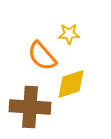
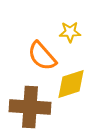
yellow star: moved 1 px right, 2 px up
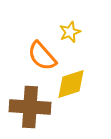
yellow star: rotated 20 degrees counterclockwise
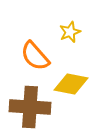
orange semicircle: moved 7 px left
yellow diamond: rotated 28 degrees clockwise
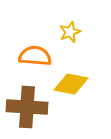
orange semicircle: rotated 136 degrees clockwise
brown cross: moved 3 px left
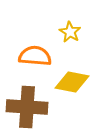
yellow star: rotated 20 degrees counterclockwise
yellow diamond: moved 1 px right, 2 px up
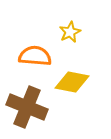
yellow star: rotated 15 degrees clockwise
brown cross: rotated 18 degrees clockwise
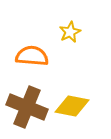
orange semicircle: moved 3 px left
yellow diamond: moved 24 px down
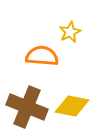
orange semicircle: moved 10 px right
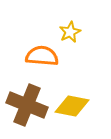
brown cross: moved 2 px up
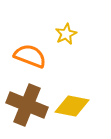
yellow star: moved 4 px left, 2 px down
orange semicircle: moved 12 px left; rotated 16 degrees clockwise
